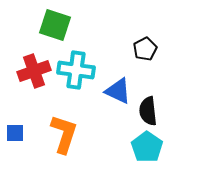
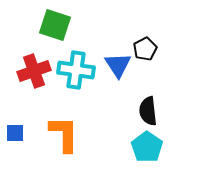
blue triangle: moved 26 px up; rotated 32 degrees clockwise
orange L-shape: rotated 18 degrees counterclockwise
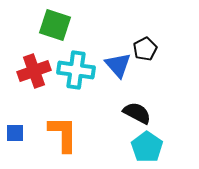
blue triangle: rotated 8 degrees counterclockwise
black semicircle: moved 11 px left, 2 px down; rotated 124 degrees clockwise
orange L-shape: moved 1 px left
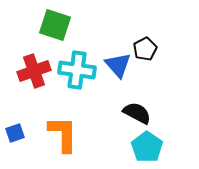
cyan cross: moved 1 px right
blue square: rotated 18 degrees counterclockwise
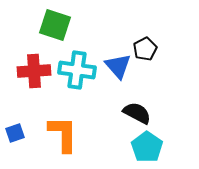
blue triangle: moved 1 px down
red cross: rotated 16 degrees clockwise
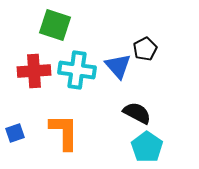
orange L-shape: moved 1 px right, 2 px up
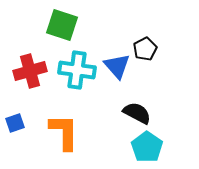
green square: moved 7 px right
blue triangle: moved 1 px left
red cross: moved 4 px left; rotated 12 degrees counterclockwise
blue square: moved 10 px up
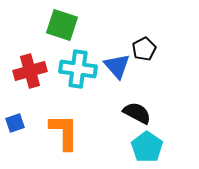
black pentagon: moved 1 px left
cyan cross: moved 1 px right, 1 px up
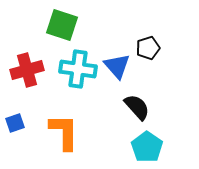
black pentagon: moved 4 px right, 1 px up; rotated 10 degrees clockwise
red cross: moved 3 px left, 1 px up
black semicircle: moved 6 px up; rotated 20 degrees clockwise
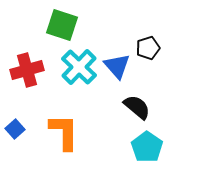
cyan cross: moved 1 px right, 2 px up; rotated 36 degrees clockwise
black semicircle: rotated 8 degrees counterclockwise
blue square: moved 6 px down; rotated 24 degrees counterclockwise
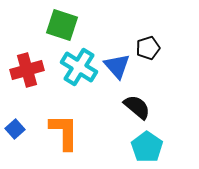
cyan cross: rotated 12 degrees counterclockwise
